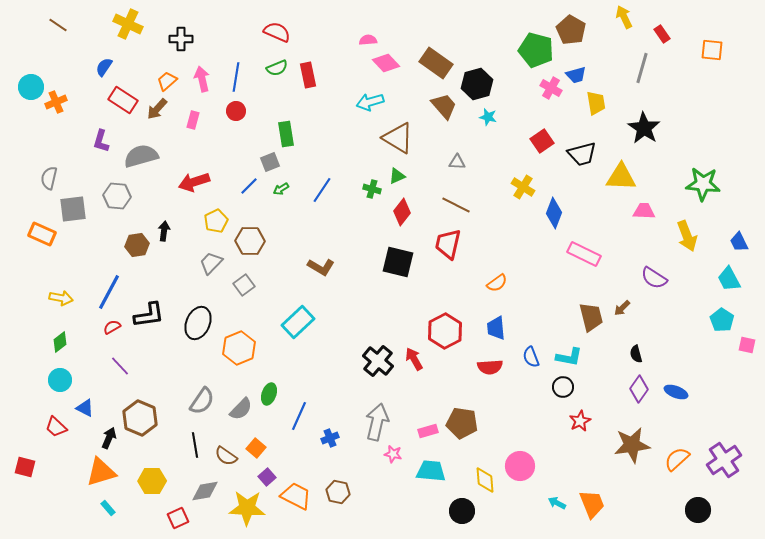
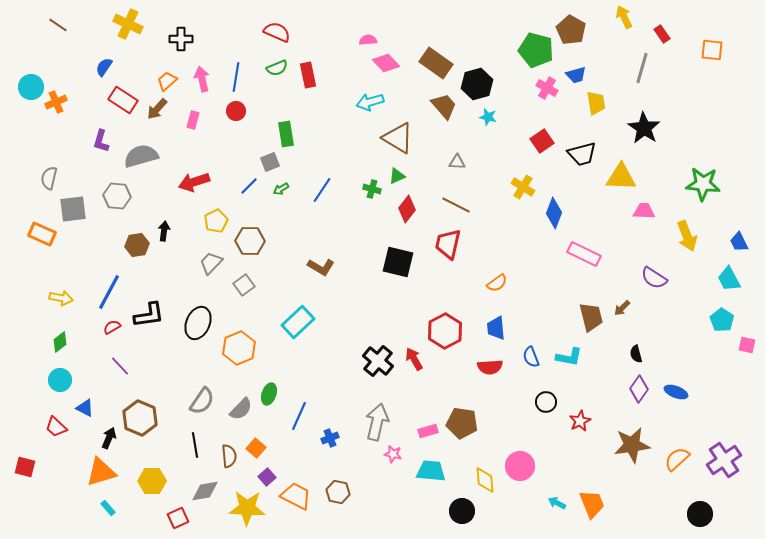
pink cross at (551, 88): moved 4 px left
red diamond at (402, 212): moved 5 px right, 3 px up
black circle at (563, 387): moved 17 px left, 15 px down
brown semicircle at (226, 456): moved 3 px right; rotated 130 degrees counterclockwise
black circle at (698, 510): moved 2 px right, 4 px down
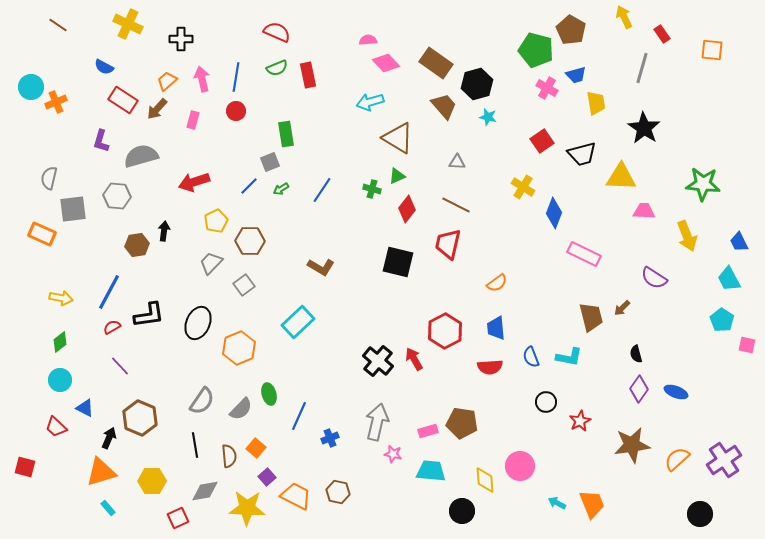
blue semicircle at (104, 67): rotated 96 degrees counterclockwise
green ellipse at (269, 394): rotated 35 degrees counterclockwise
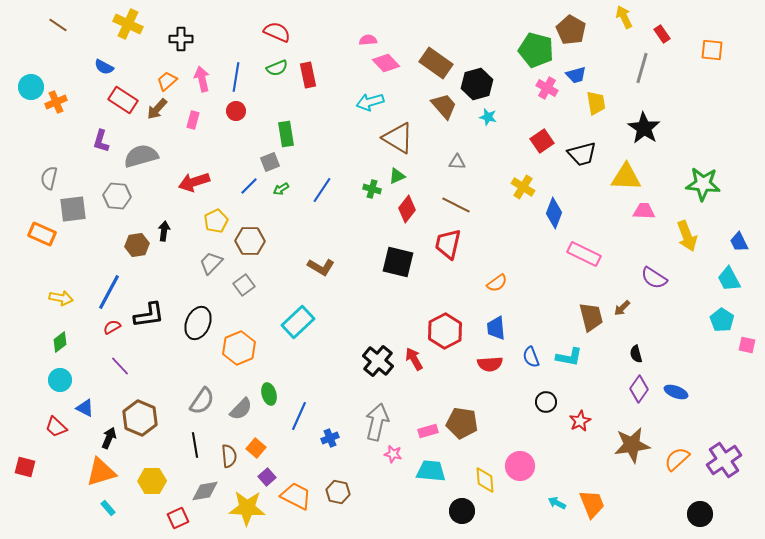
yellow triangle at (621, 177): moved 5 px right
red semicircle at (490, 367): moved 3 px up
